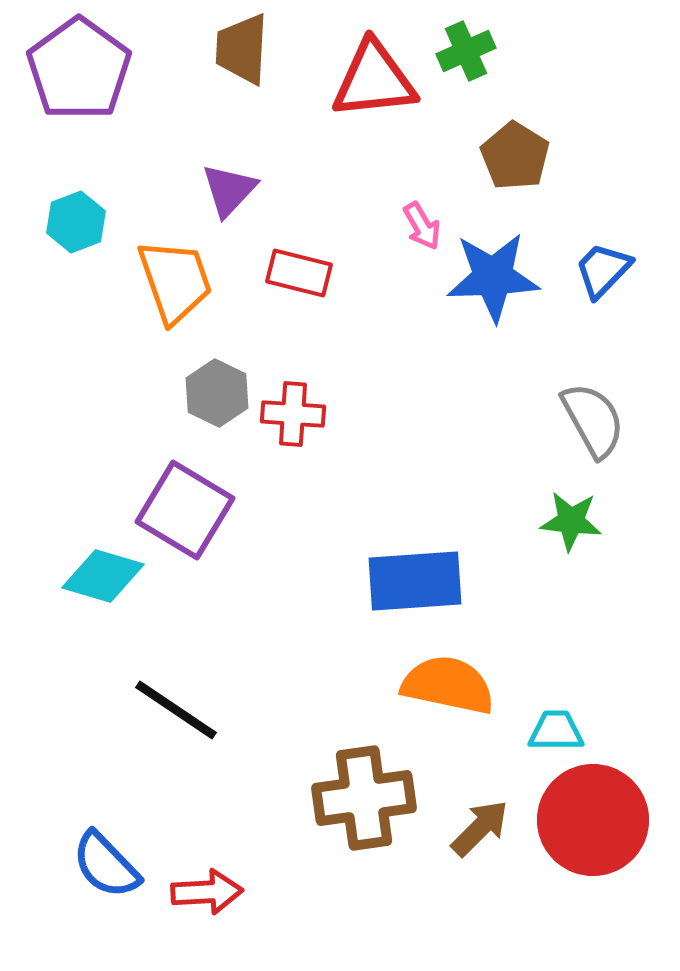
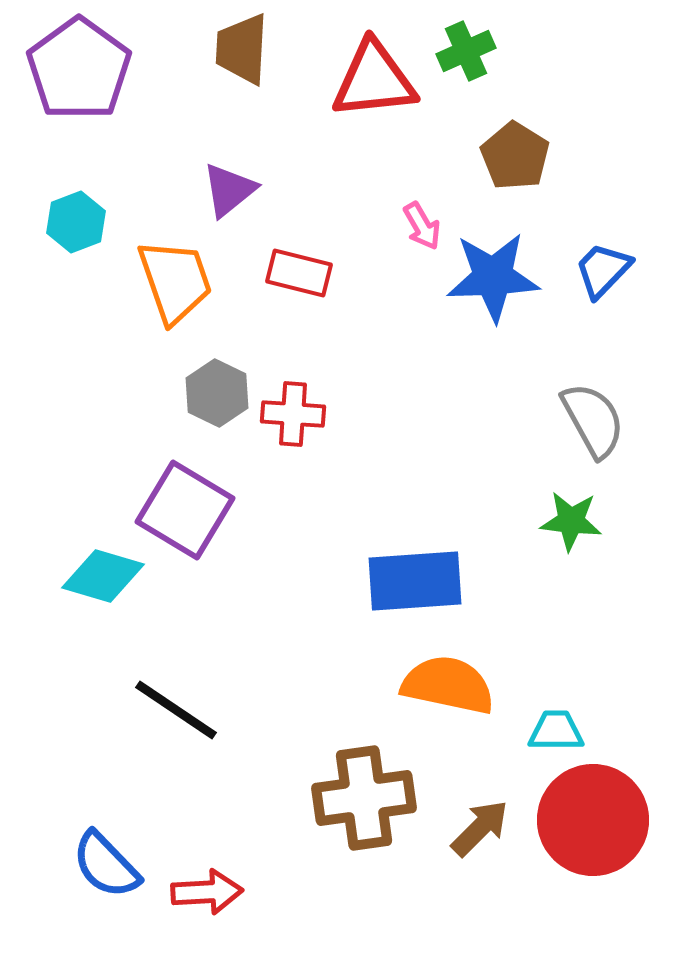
purple triangle: rotated 8 degrees clockwise
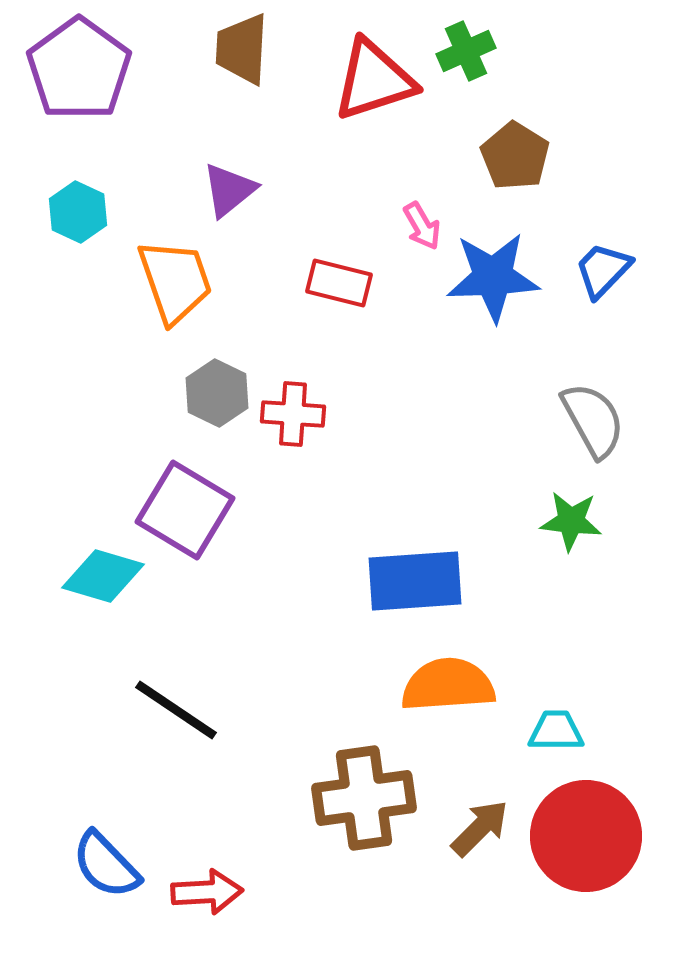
red triangle: rotated 12 degrees counterclockwise
cyan hexagon: moved 2 px right, 10 px up; rotated 14 degrees counterclockwise
red rectangle: moved 40 px right, 10 px down
orange semicircle: rotated 16 degrees counterclockwise
red circle: moved 7 px left, 16 px down
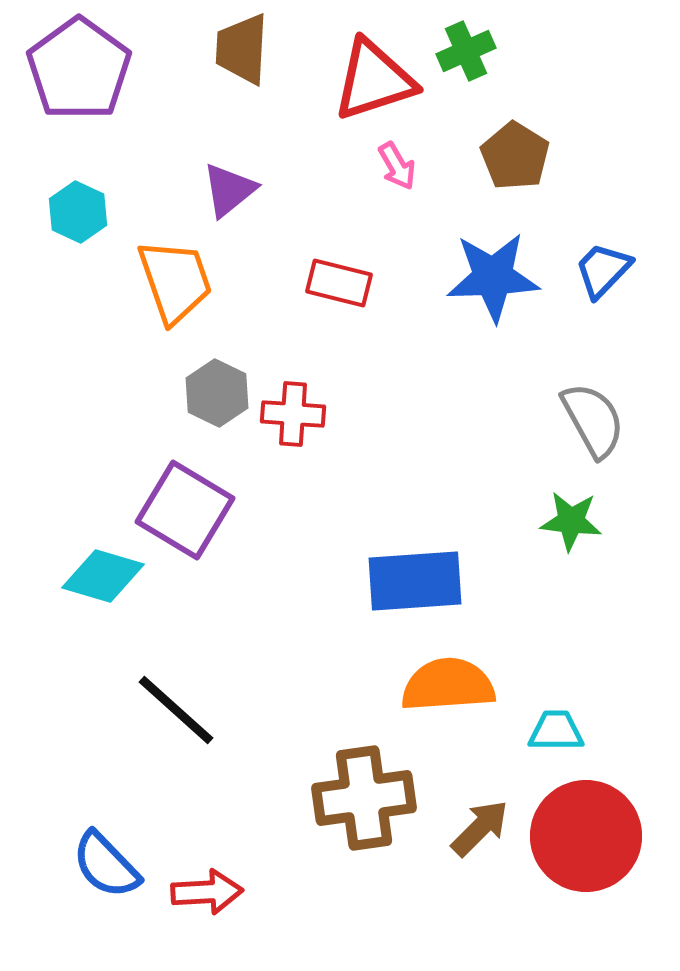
pink arrow: moved 25 px left, 60 px up
black line: rotated 8 degrees clockwise
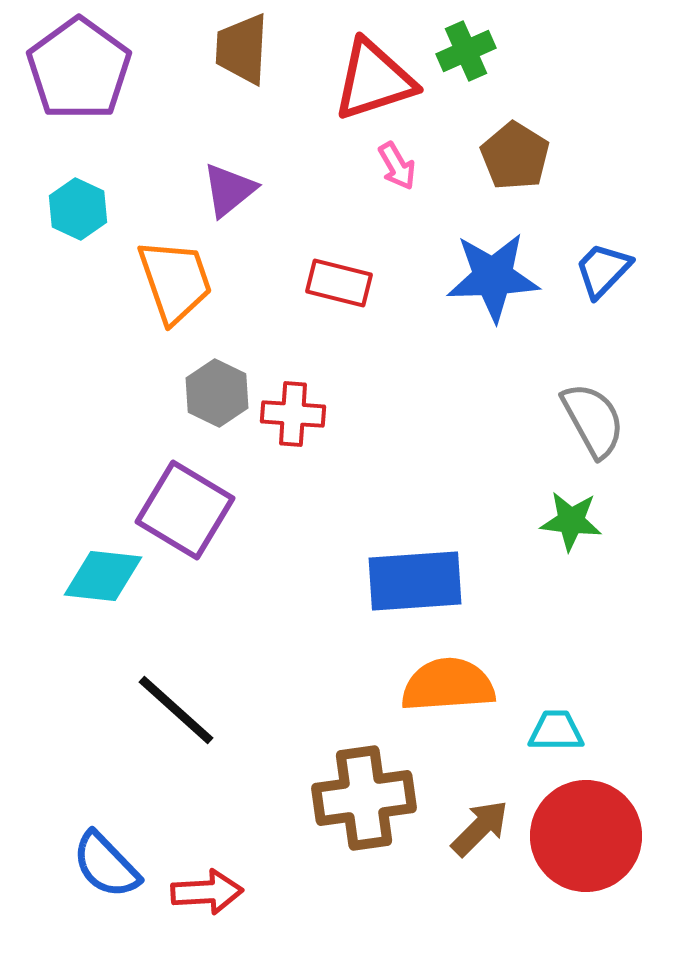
cyan hexagon: moved 3 px up
cyan diamond: rotated 10 degrees counterclockwise
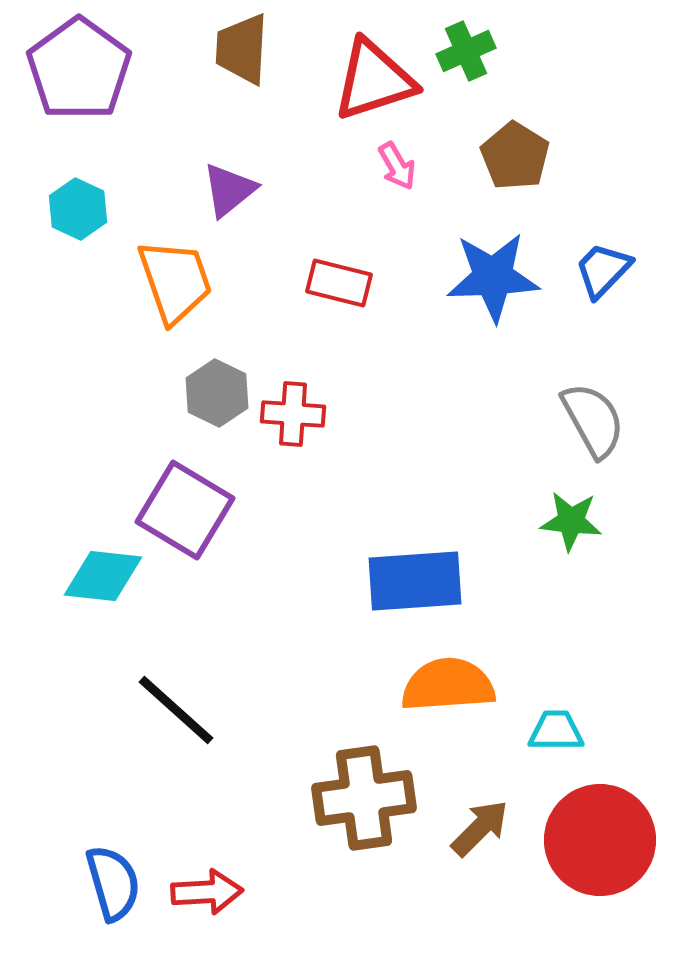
red circle: moved 14 px right, 4 px down
blue semicircle: moved 7 px right, 18 px down; rotated 152 degrees counterclockwise
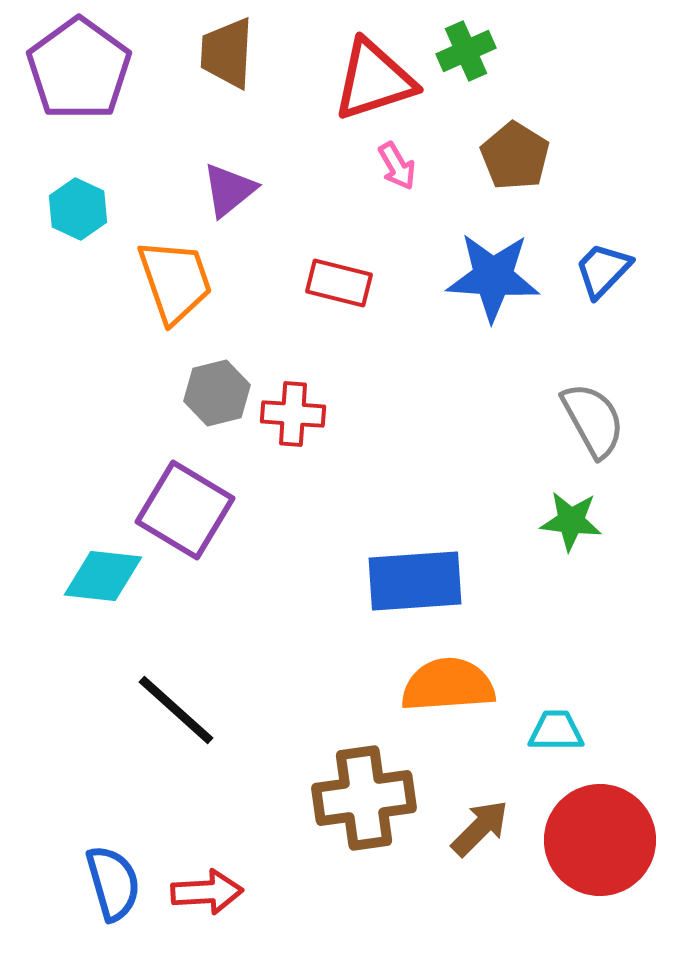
brown trapezoid: moved 15 px left, 4 px down
blue star: rotated 6 degrees clockwise
gray hexagon: rotated 20 degrees clockwise
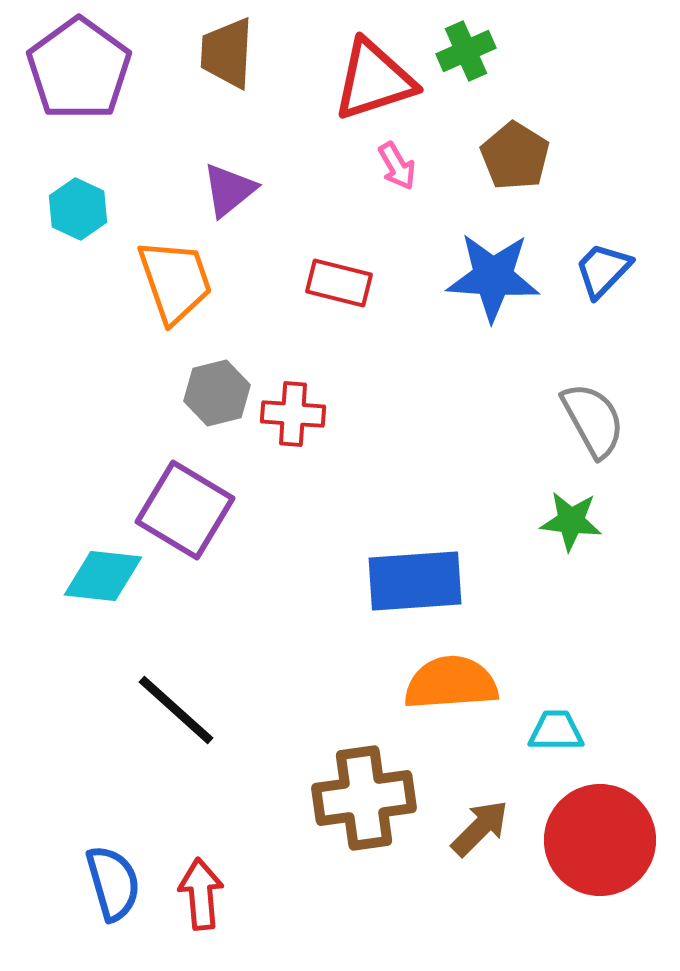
orange semicircle: moved 3 px right, 2 px up
red arrow: moved 6 px left, 2 px down; rotated 92 degrees counterclockwise
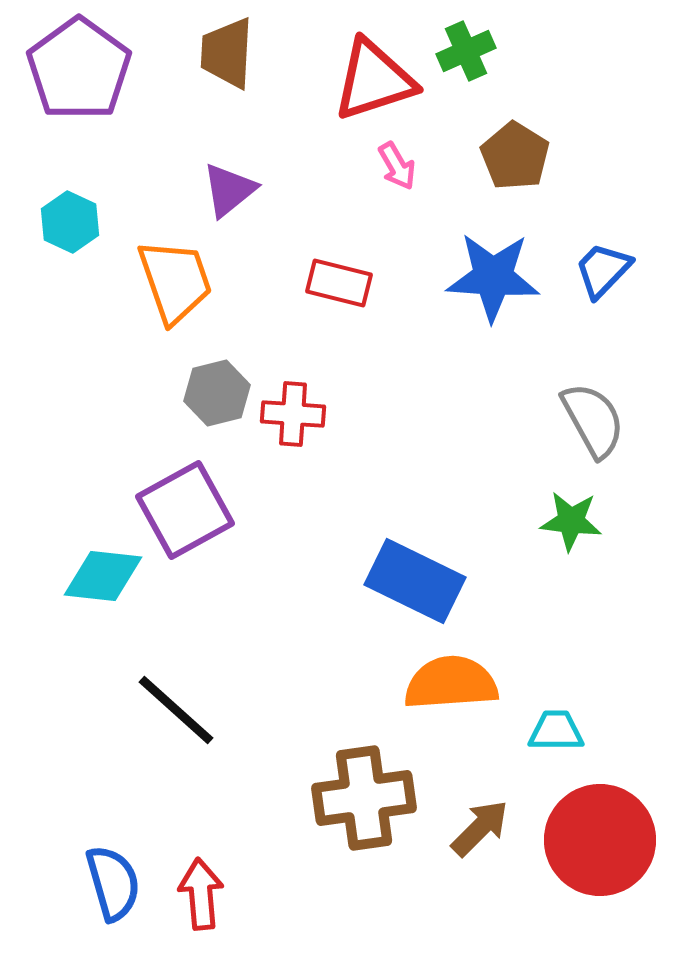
cyan hexagon: moved 8 px left, 13 px down
purple square: rotated 30 degrees clockwise
blue rectangle: rotated 30 degrees clockwise
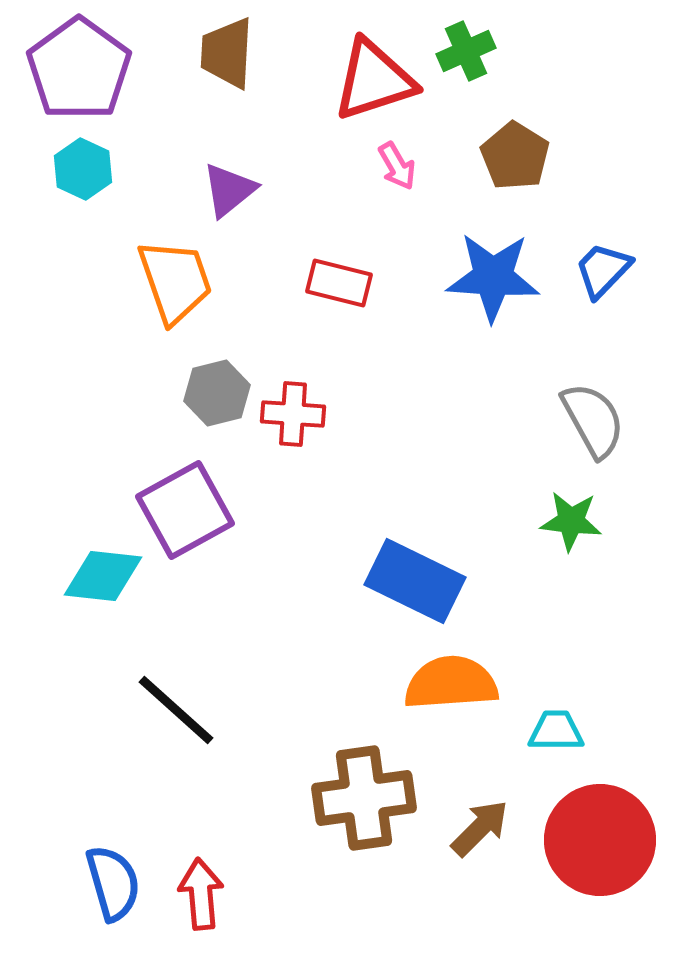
cyan hexagon: moved 13 px right, 53 px up
